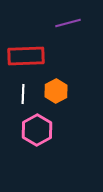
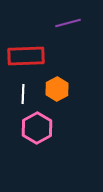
orange hexagon: moved 1 px right, 2 px up
pink hexagon: moved 2 px up
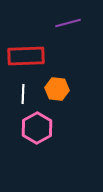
orange hexagon: rotated 25 degrees counterclockwise
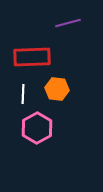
red rectangle: moved 6 px right, 1 px down
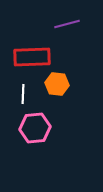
purple line: moved 1 px left, 1 px down
orange hexagon: moved 5 px up
pink hexagon: moved 2 px left; rotated 24 degrees clockwise
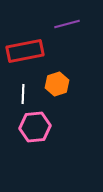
red rectangle: moved 7 px left, 6 px up; rotated 9 degrees counterclockwise
orange hexagon: rotated 25 degrees counterclockwise
pink hexagon: moved 1 px up
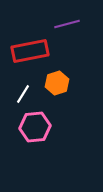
red rectangle: moved 5 px right
orange hexagon: moved 1 px up
white line: rotated 30 degrees clockwise
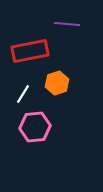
purple line: rotated 20 degrees clockwise
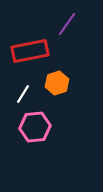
purple line: rotated 60 degrees counterclockwise
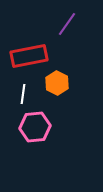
red rectangle: moved 1 px left, 5 px down
orange hexagon: rotated 15 degrees counterclockwise
white line: rotated 24 degrees counterclockwise
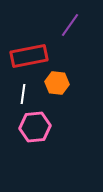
purple line: moved 3 px right, 1 px down
orange hexagon: rotated 20 degrees counterclockwise
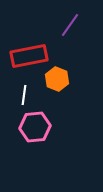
orange hexagon: moved 4 px up; rotated 15 degrees clockwise
white line: moved 1 px right, 1 px down
